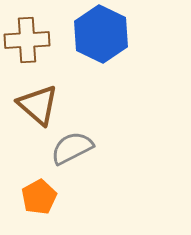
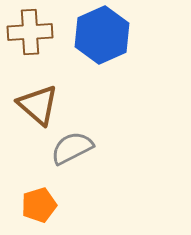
blue hexagon: moved 1 px right, 1 px down; rotated 10 degrees clockwise
brown cross: moved 3 px right, 8 px up
orange pentagon: moved 8 px down; rotated 12 degrees clockwise
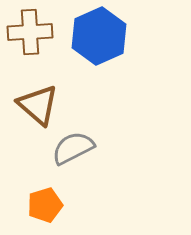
blue hexagon: moved 3 px left, 1 px down
gray semicircle: moved 1 px right
orange pentagon: moved 6 px right
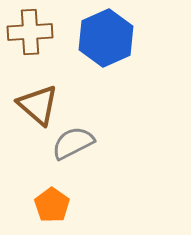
blue hexagon: moved 7 px right, 2 px down
gray semicircle: moved 5 px up
orange pentagon: moved 7 px right; rotated 20 degrees counterclockwise
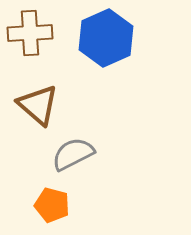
brown cross: moved 1 px down
gray semicircle: moved 11 px down
orange pentagon: rotated 20 degrees counterclockwise
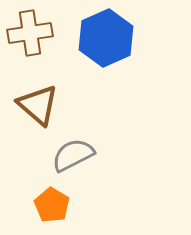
brown cross: rotated 6 degrees counterclockwise
gray semicircle: moved 1 px down
orange pentagon: rotated 16 degrees clockwise
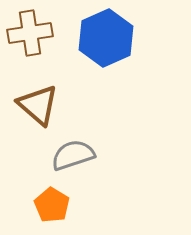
gray semicircle: rotated 9 degrees clockwise
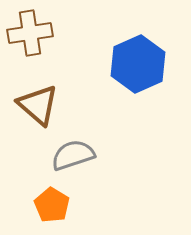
blue hexagon: moved 32 px right, 26 px down
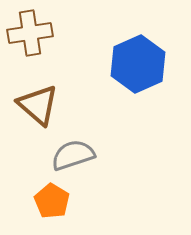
orange pentagon: moved 4 px up
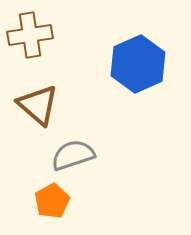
brown cross: moved 2 px down
orange pentagon: rotated 12 degrees clockwise
